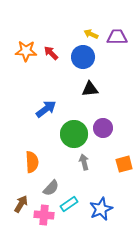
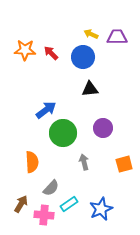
orange star: moved 1 px left, 1 px up
blue arrow: moved 1 px down
green circle: moved 11 px left, 1 px up
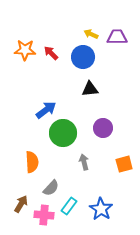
cyan rectangle: moved 2 px down; rotated 18 degrees counterclockwise
blue star: rotated 15 degrees counterclockwise
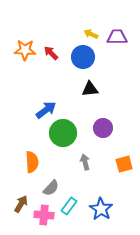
gray arrow: moved 1 px right
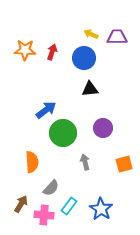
red arrow: moved 1 px right, 1 px up; rotated 63 degrees clockwise
blue circle: moved 1 px right, 1 px down
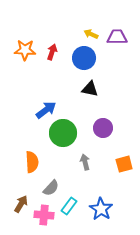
black triangle: rotated 18 degrees clockwise
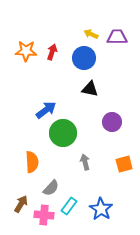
orange star: moved 1 px right, 1 px down
purple circle: moved 9 px right, 6 px up
